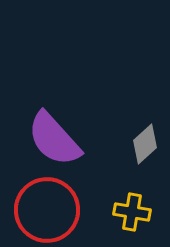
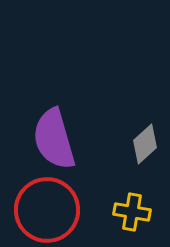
purple semicircle: rotated 26 degrees clockwise
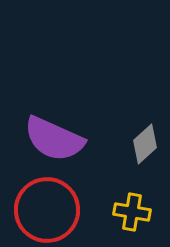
purple semicircle: rotated 50 degrees counterclockwise
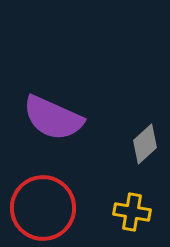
purple semicircle: moved 1 px left, 21 px up
red circle: moved 4 px left, 2 px up
